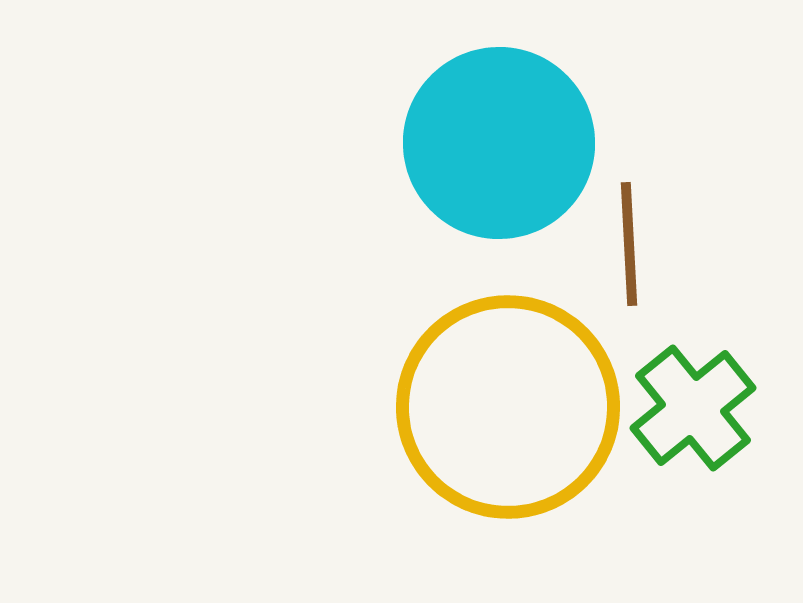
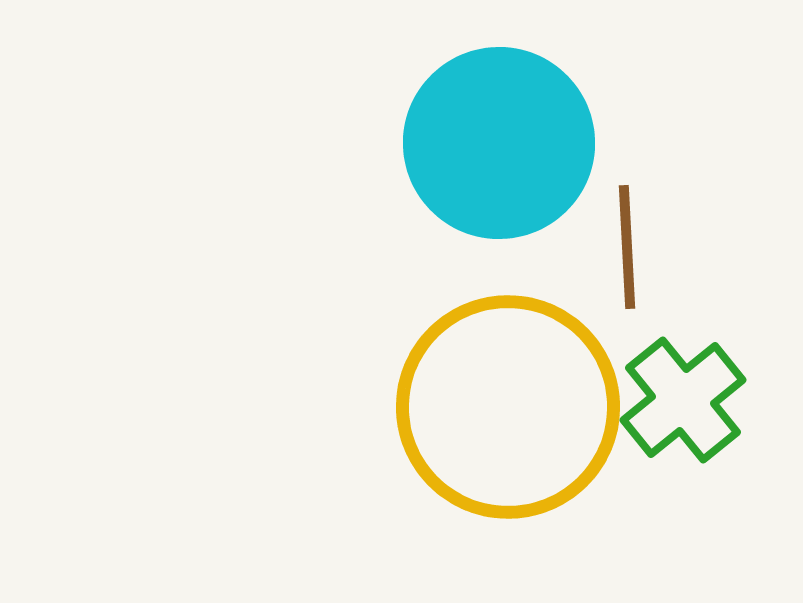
brown line: moved 2 px left, 3 px down
green cross: moved 10 px left, 8 px up
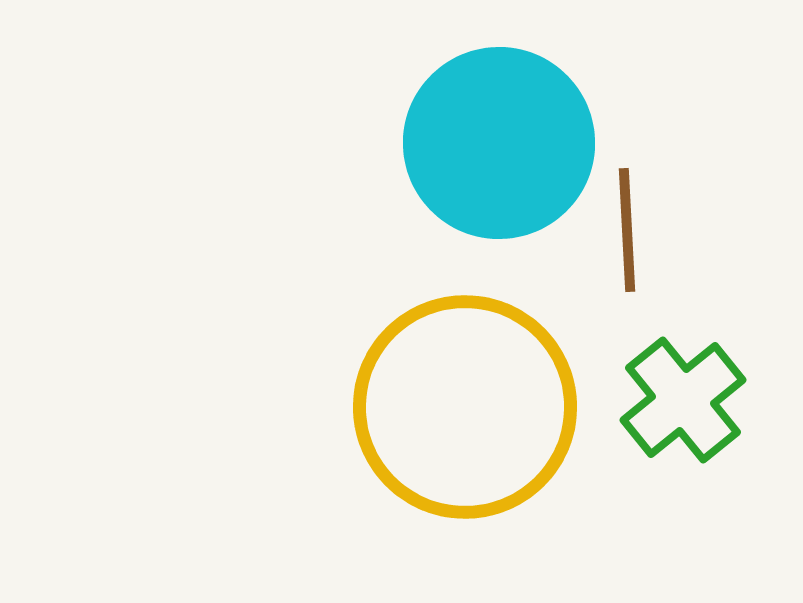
brown line: moved 17 px up
yellow circle: moved 43 px left
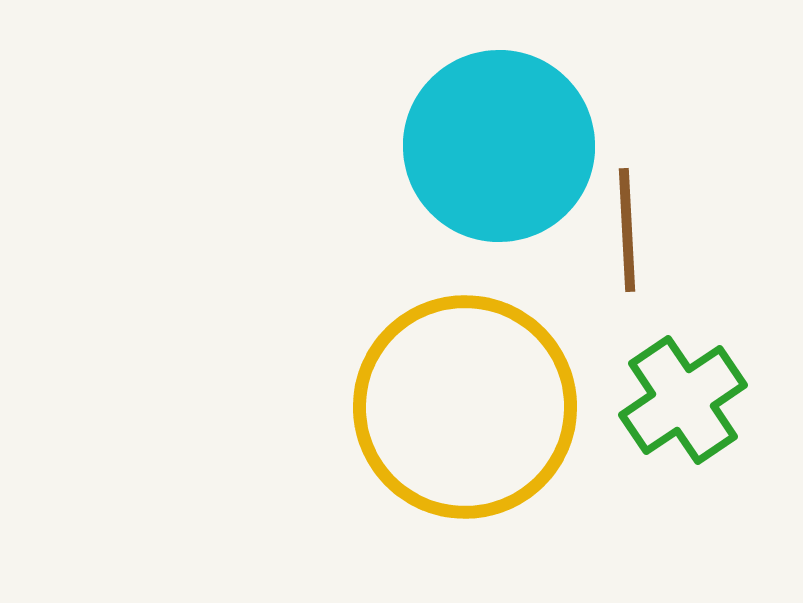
cyan circle: moved 3 px down
green cross: rotated 5 degrees clockwise
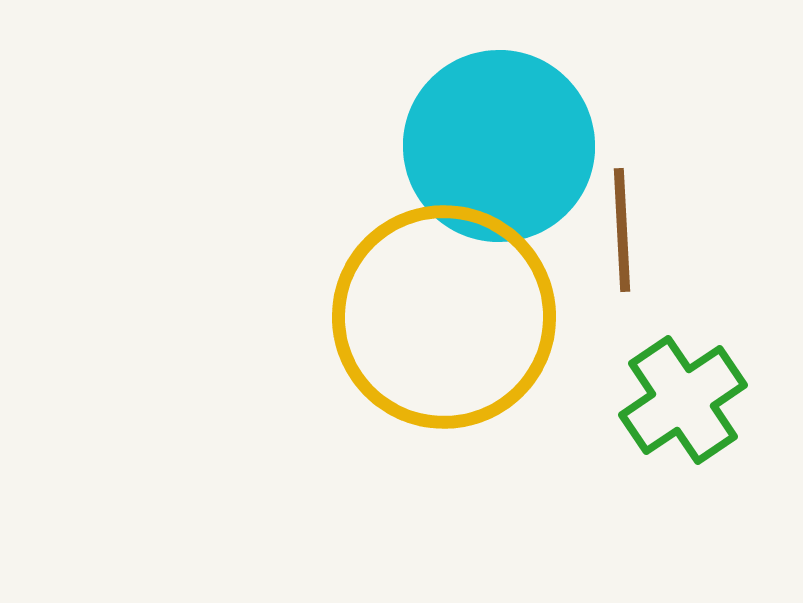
brown line: moved 5 px left
yellow circle: moved 21 px left, 90 px up
